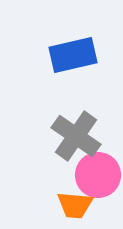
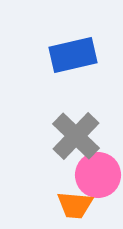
gray cross: rotated 9 degrees clockwise
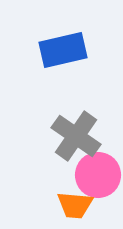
blue rectangle: moved 10 px left, 5 px up
gray cross: rotated 9 degrees counterclockwise
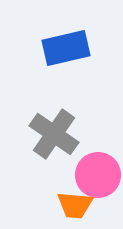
blue rectangle: moved 3 px right, 2 px up
gray cross: moved 22 px left, 2 px up
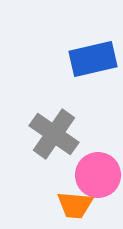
blue rectangle: moved 27 px right, 11 px down
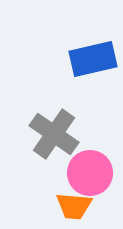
pink circle: moved 8 px left, 2 px up
orange trapezoid: moved 1 px left, 1 px down
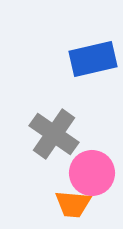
pink circle: moved 2 px right
orange trapezoid: moved 1 px left, 2 px up
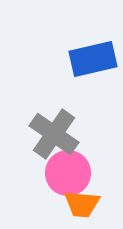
pink circle: moved 24 px left
orange trapezoid: moved 9 px right
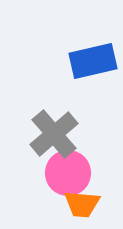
blue rectangle: moved 2 px down
gray cross: rotated 15 degrees clockwise
